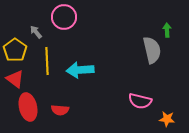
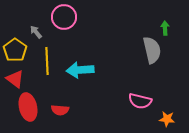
green arrow: moved 2 px left, 2 px up
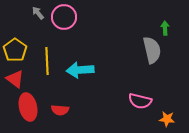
gray arrow: moved 2 px right, 19 px up
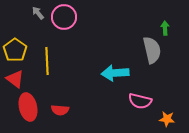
cyan arrow: moved 35 px right, 3 px down
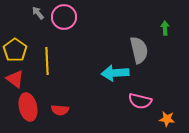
gray semicircle: moved 13 px left
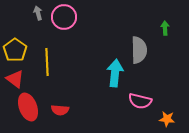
gray arrow: rotated 24 degrees clockwise
gray semicircle: rotated 12 degrees clockwise
yellow line: moved 1 px down
cyan arrow: rotated 100 degrees clockwise
red ellipse: rotated 8 degrees counterclockwise
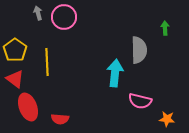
red semicircle: moved 9 px down
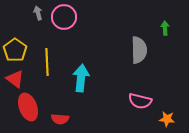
cyan arrow: moved 34 px left, 5 px down
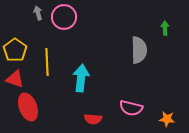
red triangle: rotated 18 degrees counterclockwise
pink semicircle: moved 9 px left, 7 px down
red semicircle: moved 33 px right
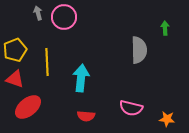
yellow pentagon: rotated 15 degrees clockwise
red ellipse: rotated 72 degrees clockwise
red semicircle: moved 7 px left, 3 px up
